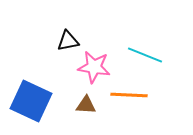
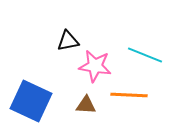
pink star: moved 1 px right, 1 px up
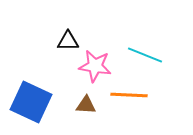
black triangle: rotated 10 degrees clockwise
blue square: moved 1 px down
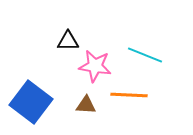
blue square: rotated 12 degrees clockwise
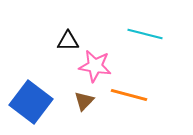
cyan line: moved 21 px up; rotated 8 degrees counterclockwise
orange line: rotated 12 degrees clockwise
brown triangle: moved 2 px left, 4 px up; rotated 50 degrees counterclockwise
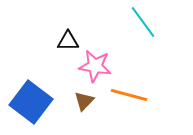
cyan line: moved 2 px left, 12 px up; rotated 40 degrees clockwise
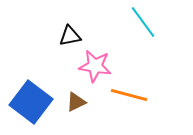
black triangle: moved 2 px right, 5 px up; rotated 10 degrees counterclockwise
brown triangle: moved 8 px left, 1 px down; rotated 20 degrees clockwise
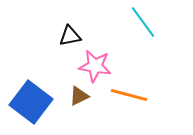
brown triangle: moved 3 px right, 6 px up
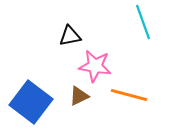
cyan line: rotated 16 degrees clockwise
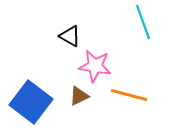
black triangle: rotated 40 degrees clockwise
